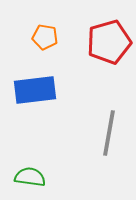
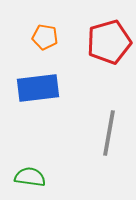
blue rectangle: moved 3 px right, 2 px up
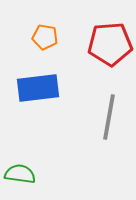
red pentagon: moved 1 px right, 2 px down; rotated 12 degrees clockwise
gray line: moved 16 px up
green semicircle: moved 10 px left, 3 px up
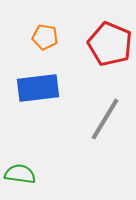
red pentagon: rotated 27 degrees clockwise
gray line: moved 4 px left, 2 px down; rotated 21 degrees clockwise
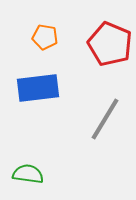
green semicircle: moved 8 px right
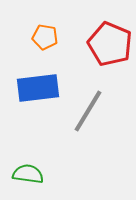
gray line: moved 17 px left, 8 px up
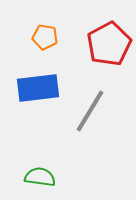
red pentagon: moved 1 px left; rotated 21 degrees clockwise
gray line: moved 2 px right
green semicircle: moved 12 px right, 3 px down
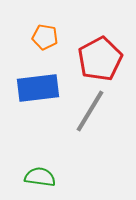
red pentagon: moved 9 px left, 15 px down
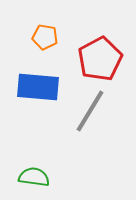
blue rectangle: moved 1 px up; rotated 12 degrees clockwise
green semicircle: moved 6 px left
